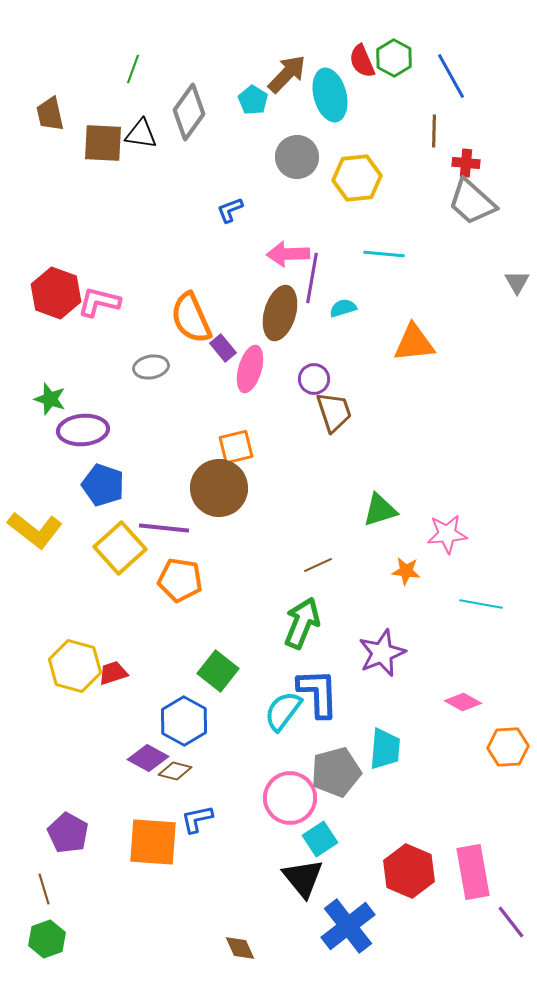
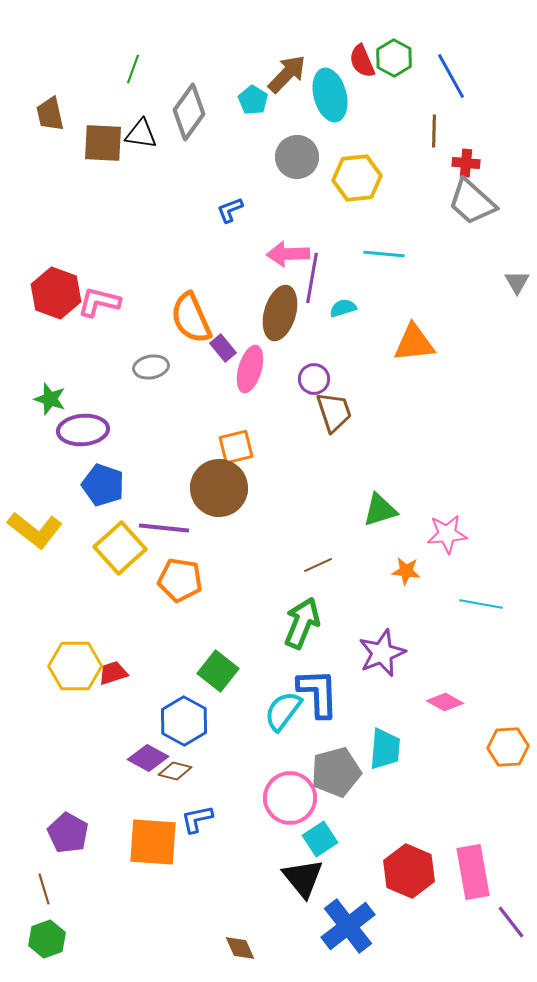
yellow hexagon at (75, 666): rotated 15 degrees counterclockwise
pink diamond at (463, 702): moved 18 px left
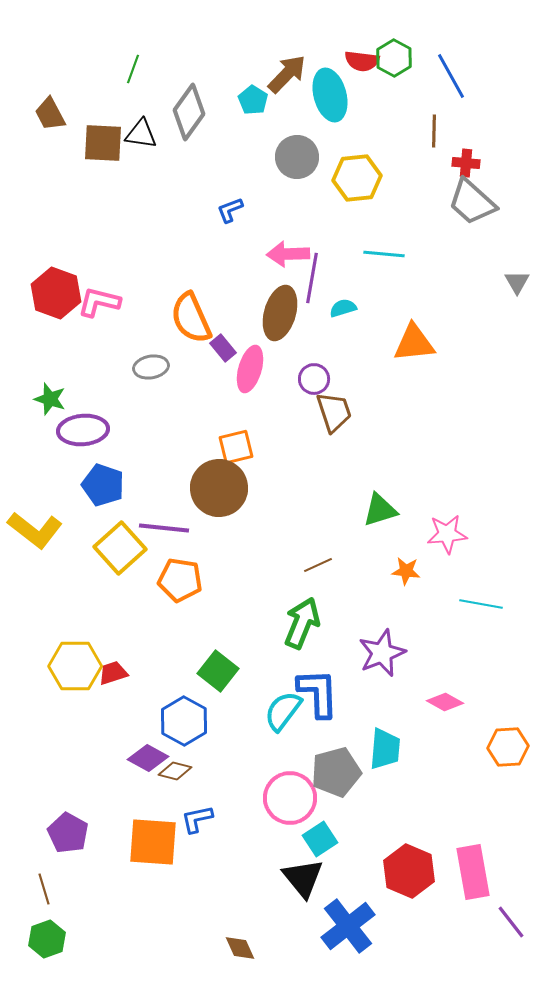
red semicircle at (362, 61): rotated 60 degrees counterclockwise
brown trapezoid at (50, 114): rotated 15 degrees counterclockwise
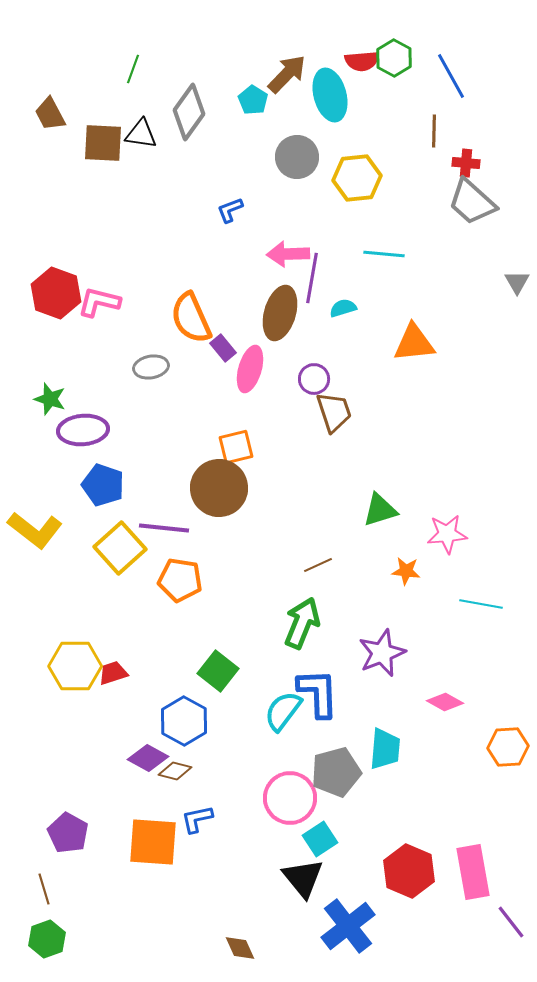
red semicircle at (362, 61): rotated 12 degrees counterclockwise
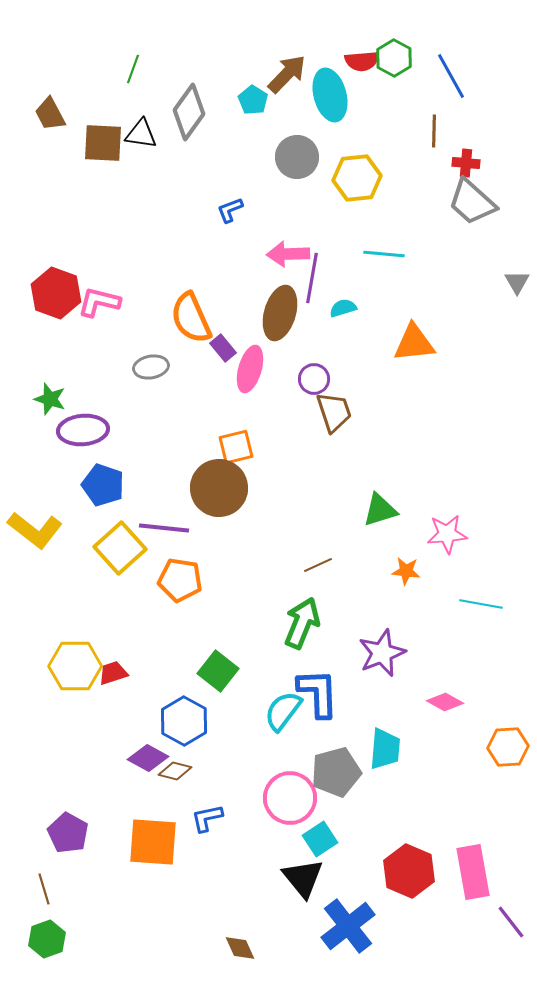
blue L-shape at (197, 819): moved 10 px right, 1 px up
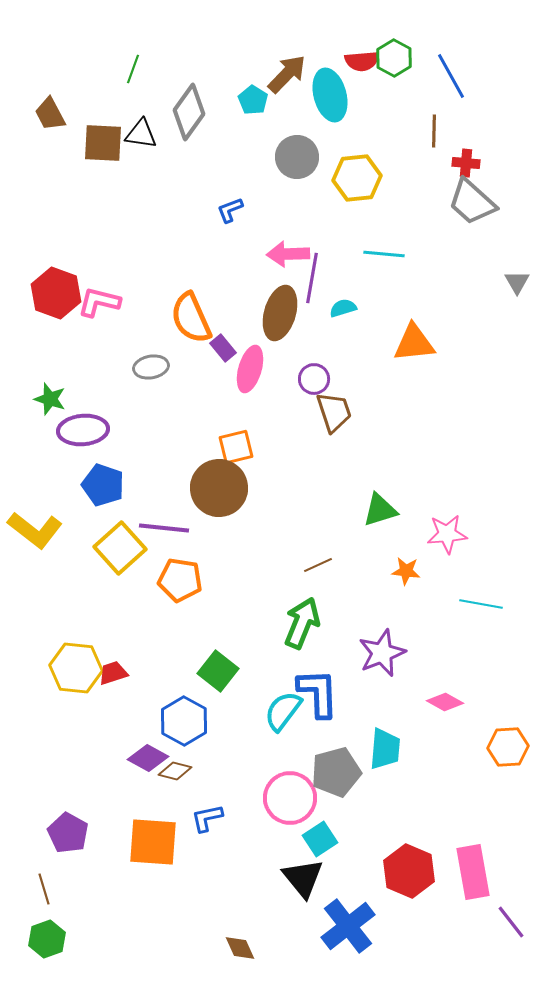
yellow hexagon at (75, 666): moved 1 px right, 2 px down; rotated 6 degrees clockwise
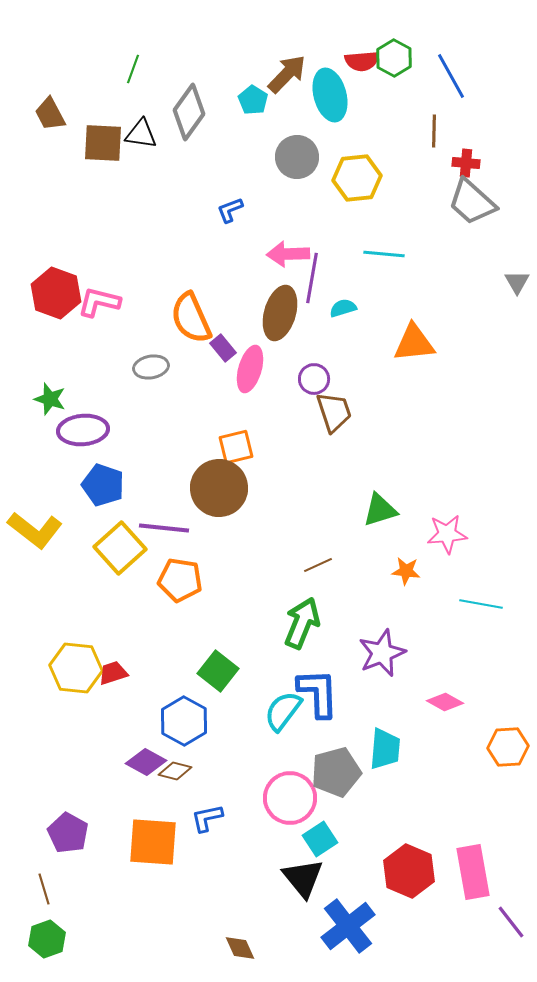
purple diamond at (148, 758): moved 2 px left, 4 px down
